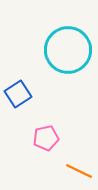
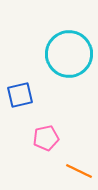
cyan circle: moved 1 px right, 4 px down
blue square: moved 2 px right, 1 px down; rotated 20 degrees clockwise
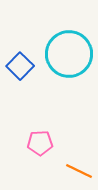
blue square: moved 29 px up; rotated 32 degrees counterclockwise
pink pentagon: moved 6 px left, 5 px down; rotated 10 degrees clockwise
